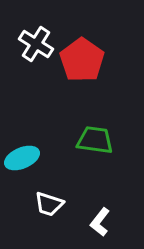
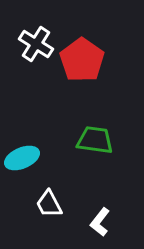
white trapezoid: rotated 44 degrees clockwise
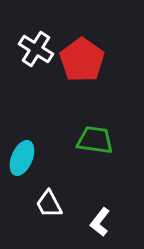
white cross: moved 5 px down
cyan ellipse: rotated 44 degrees counterclockwise
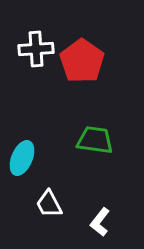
white cross: rotated 36 degrees counterclockwise
red pentagon: moved 1 px down
